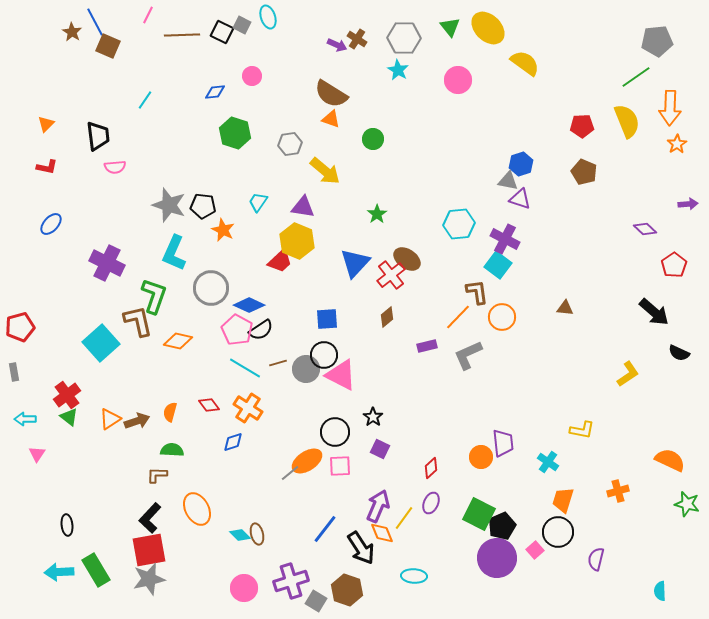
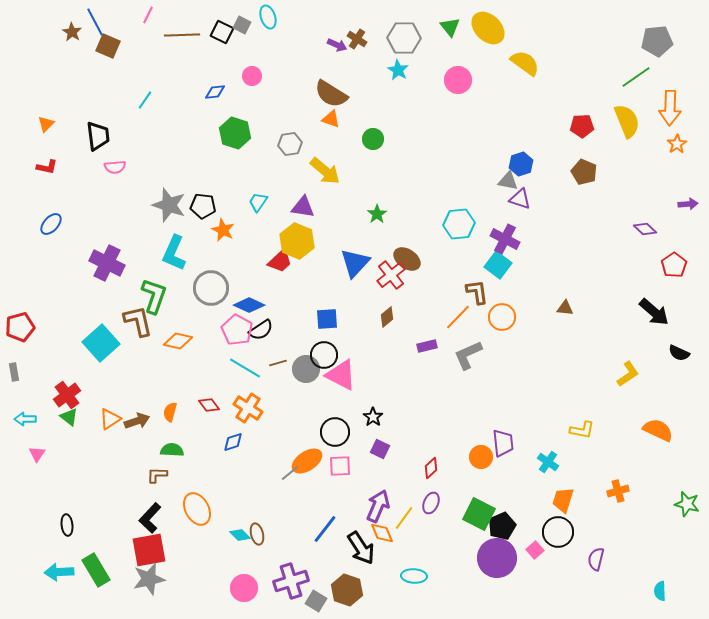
orange semicircle at (670, 460): moved 12 px left, 30 px up
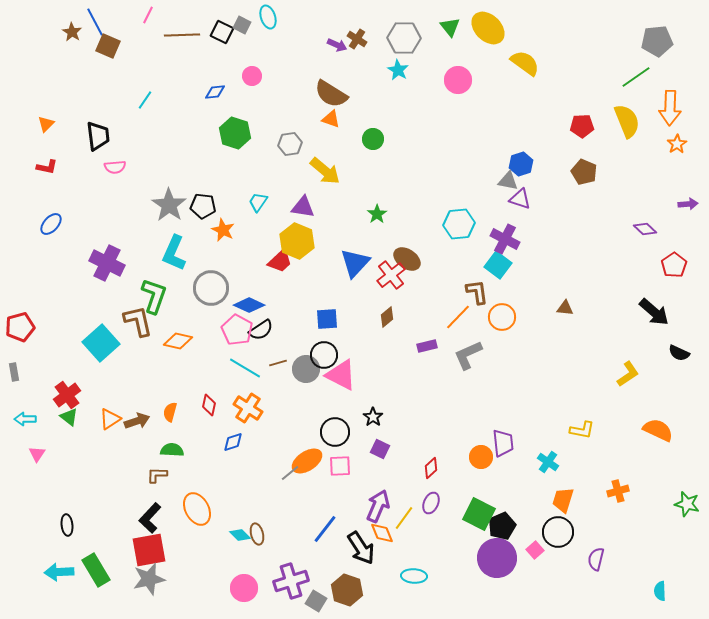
gray star at (169, 205): rotated 16 degrees clockwise
red diamond at (209, 405): rotated 50 degrees clockwise
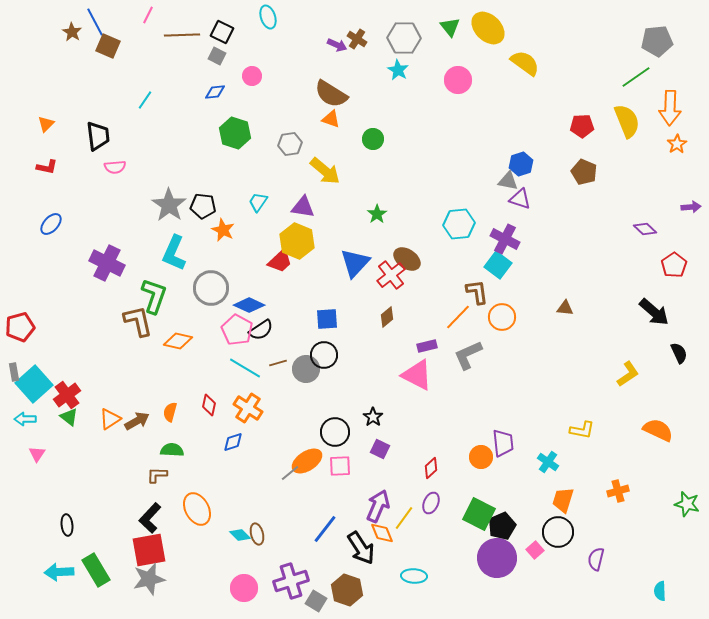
gray square at (242, 25): moved 25 px left, 31 px down
purple arrow at (688, 204): moved 3 px right, 3 px down
cyan square at (101, 343): moved 67 px left, 41 px down
black semicircle at (679, 353): rotated 140 degrees counterclockwise
pink triangle at (341, 375): moved 76 px right
brown arrow at (137, 421): rotated 10 degrees counterclockwise
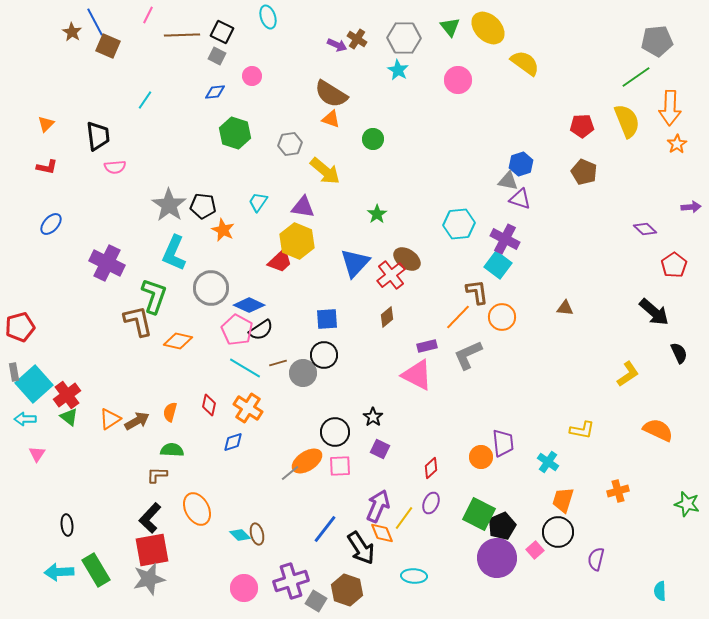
gray circle at (306, 369): moved 3 px left, 4 px down
red square at (149, 550): moved 3 px right
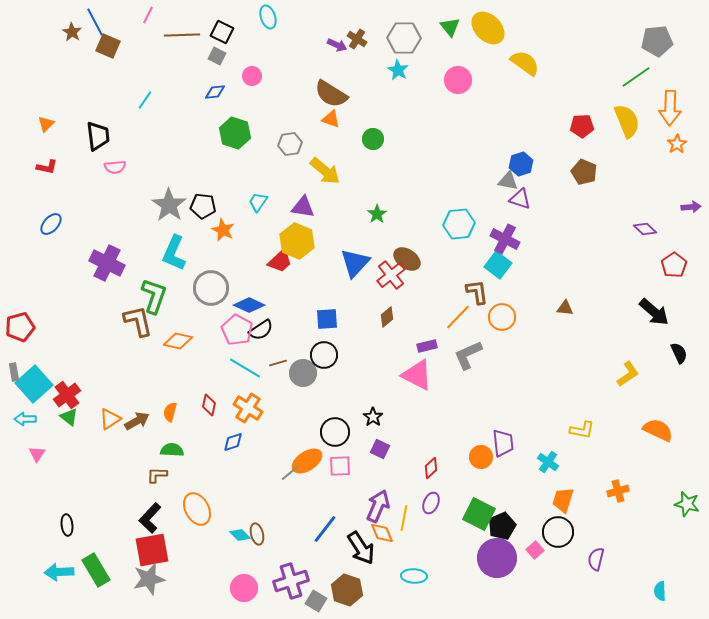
yellow line at (404, 518): rotated 25 degrees counterclockwise
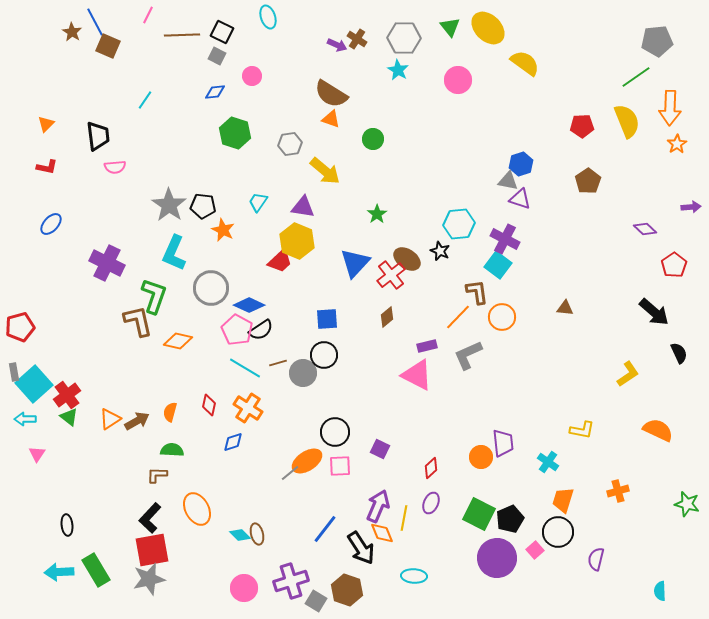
brown pentagon at (584, 172): moved 4 px right, 9 px down; rotated 15 degrees clockwise
black star at (373, 417): moved 67 px right, 166 px up; rotated 12 degrees counterclockwise
black pentagon at (502, 526): moved 8 px right, 7 px up
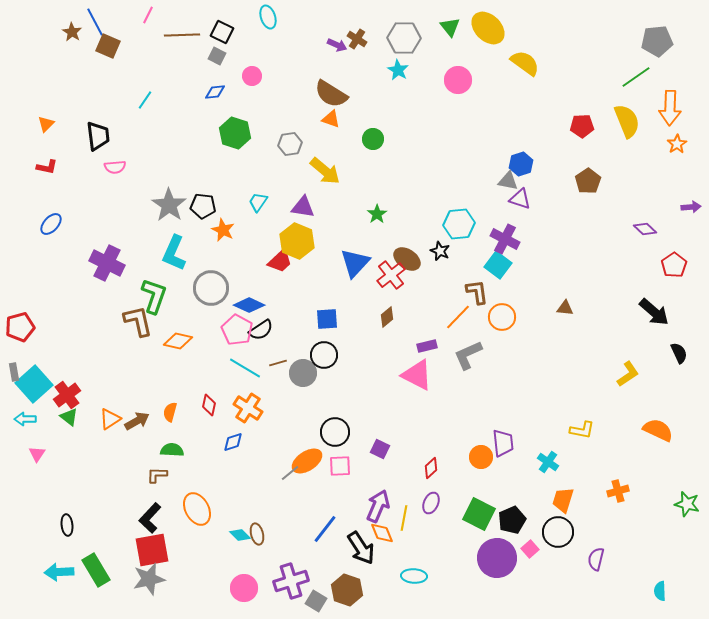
black pentagon at (510, 519): moved 2 px right, 1 px down
pink square at (535, 550): moved 5 px left, 1 px up
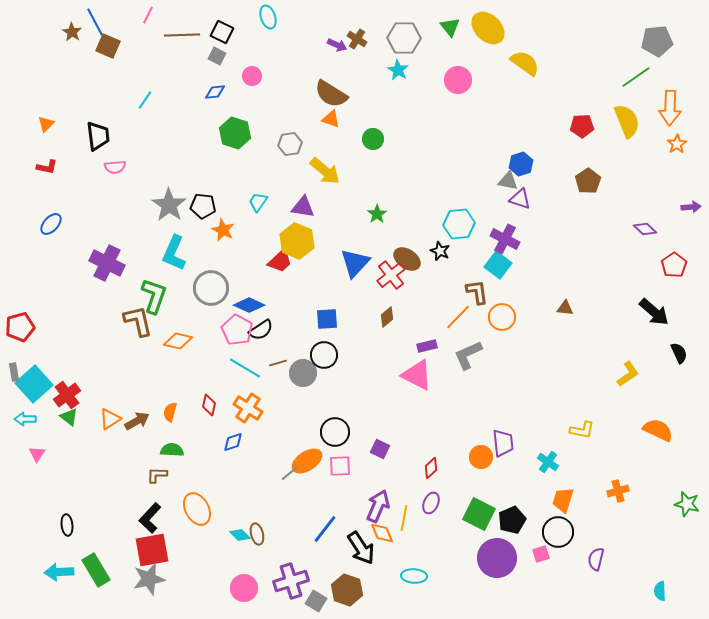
pink square at (530, 549): moved 11 px right, 5 px down; rotated 24 degrees clockwise
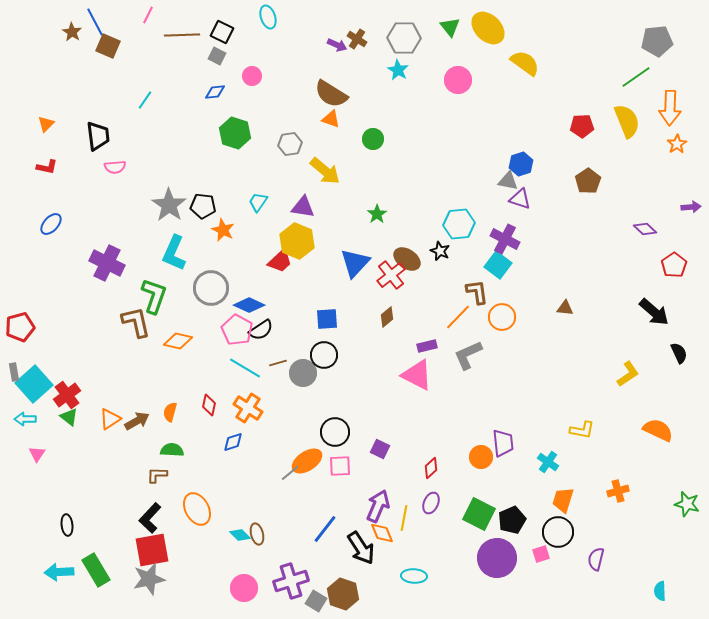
brown L-shape at (138, 321): moved 2 px left, 1 px down
brown hexagon at (347, 590): moved 4 px left, 4 px down
